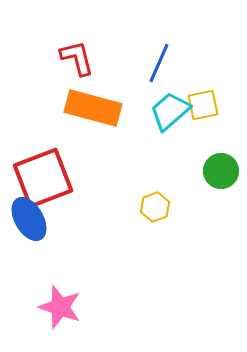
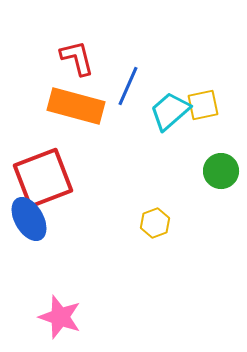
blue line: moved 31 px left, 23 px down
orange rectangle: moved 17 px left, 2 px up
yellow hexagon: moved 16 px down
pink star: moved 10 px down
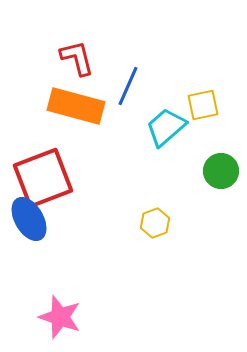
cyan trapezoid: moved 4 px left, 16 px down
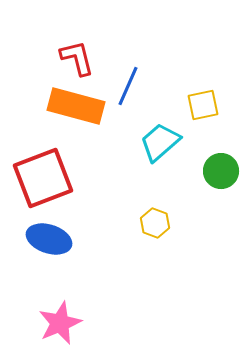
cyan trapezoid: moved 6 px left, 15 px down
blue ellipse: moved 20 px right, 20 px down; rotated 42 degrees counterclockwise
yellow hexagon: rotated 20 degrees counterclockwise
pink star: moved 6 px down; rotated 30 degrees clockwise
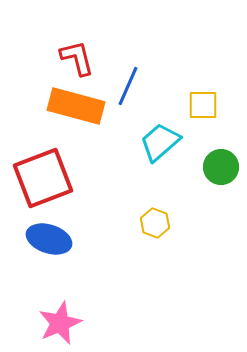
yellow square: rotated 12 degrees clockwise
green circle: moved 4 px up
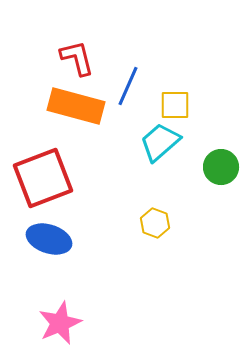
yellow square: moved 28 px left
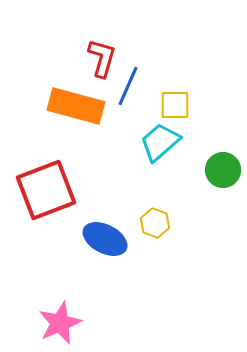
red L-shape: moved 25 px right; rotated 30 degrees clockwise
green circle: moved 2 px right, 3 px down
red square: moved 3 px right, 12 px down
blue ellipse: moved 56 px right; rotated 9 degrees clockwise
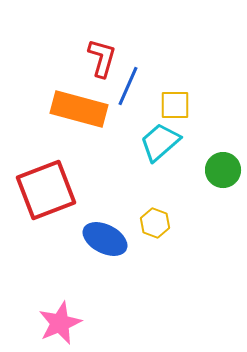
orange rectangle: moved 3 px right, 3 px down
